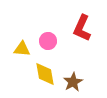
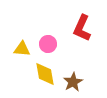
pink circle: moved 3 px down
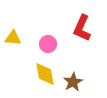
yellow triangle: moved 9 px left, 11 px up
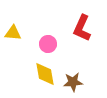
yellow triangle: moved 5 px up
brown star: rotated 24 degrees clockwise
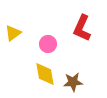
yellow triangle: rotated 42 degrees counterclockwise
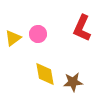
yellow triangle: moved 5 px down
pink circle: moved 10 px left, 10 px up
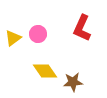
yellow diamond: moved 3 px up; rotated 25 degrees counterclockwise
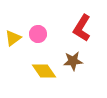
red L-shape: rotated 8 degrees clockwise
yellow diamond: moved 1 px left
brown star: moved 21 px up
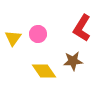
yellow triangle: rotated 18 degrees counterclockwise
